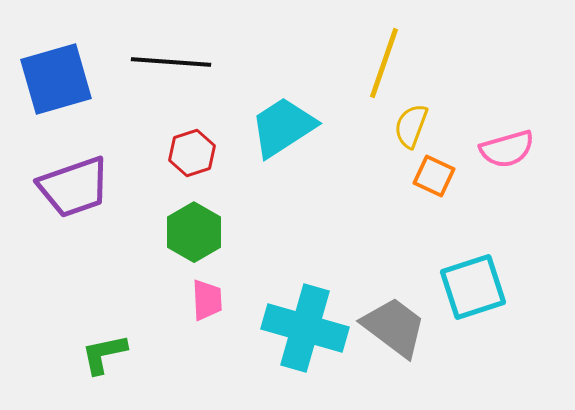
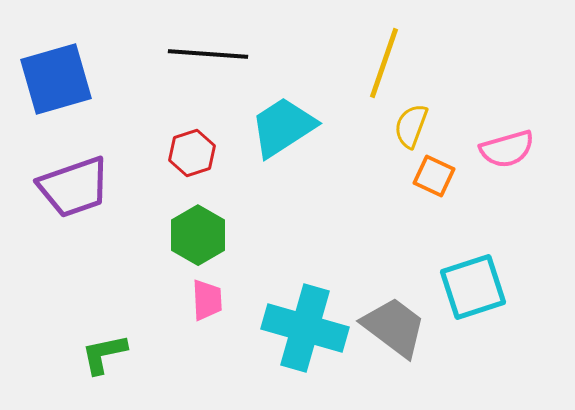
black line: moved 37 px right, 8 px up
green hexagon: moved 4 px right, 3 px down
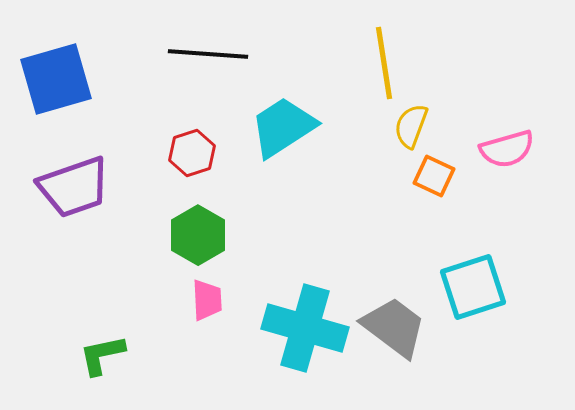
yellow line: rotated 28 degrees counterclockwise
green L-shape: moved 2 px left, 1 px down
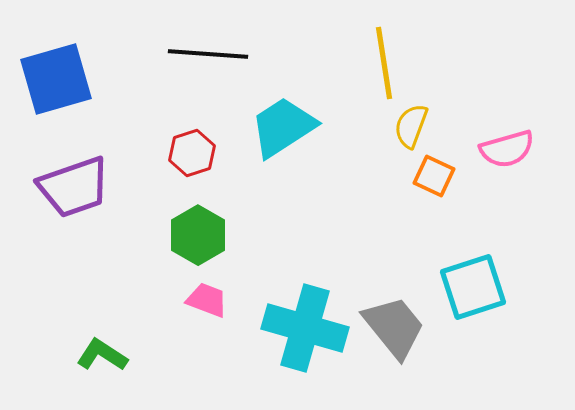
pink trapezoid: rotated 66 degrees counterclockwise
gray trapezoid: rotated 14 degrees clockwise
green L-shape: rotated 45 degrees clockwise
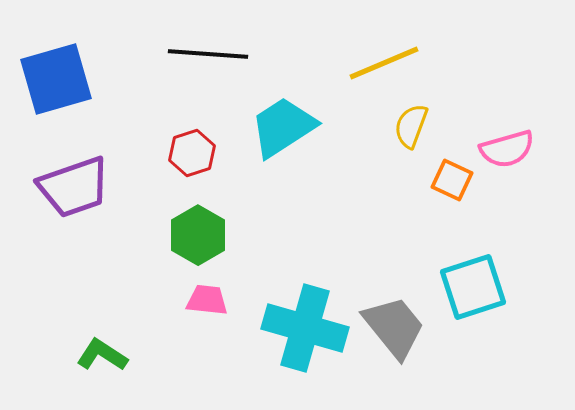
yellow line: rotated 76 degrees clockwise
orange square: moved 18 px right, 4 px down
pink trapezoid: rotated 15 degrees counterclockwise
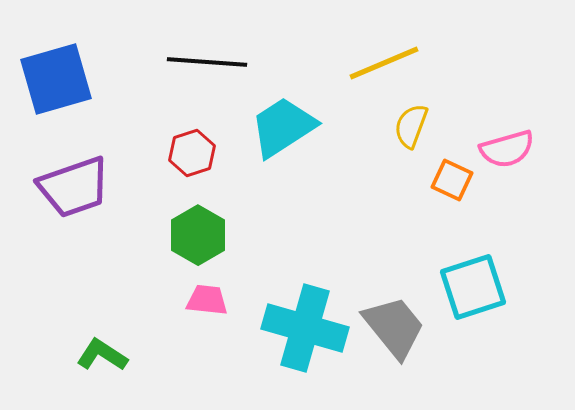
black line: moved 1 px left, 8 px down
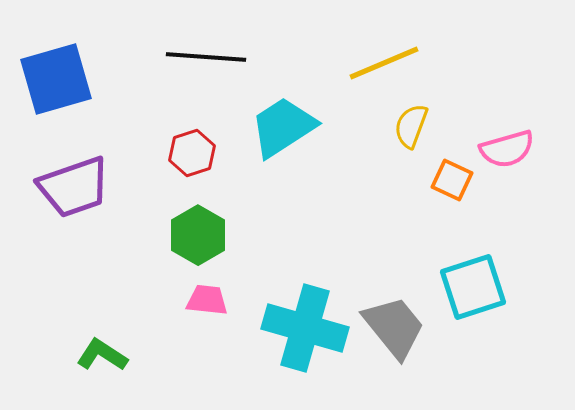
black line: moved 1 px left, 5 px up
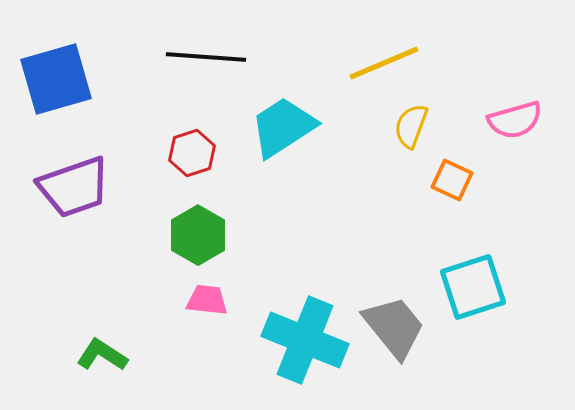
pink semicircle: moved 8 px right, 29 px up
cyan cross: moved 12 px down; rotated 6 degrees clockwise
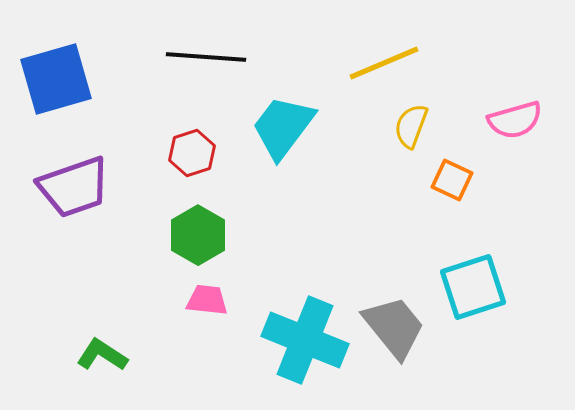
cyan trapezoid: rotated 20 degrees counterclockwise
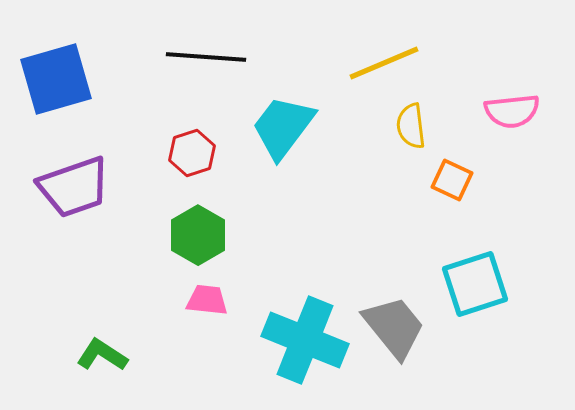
pink semicircle: moved 3 px left, 9 px up; rotated 10 degrees clockwise
yellow semicircle: rotated 27 degrees counterclockwise
cyan square: moved 2 px right, 3 px up
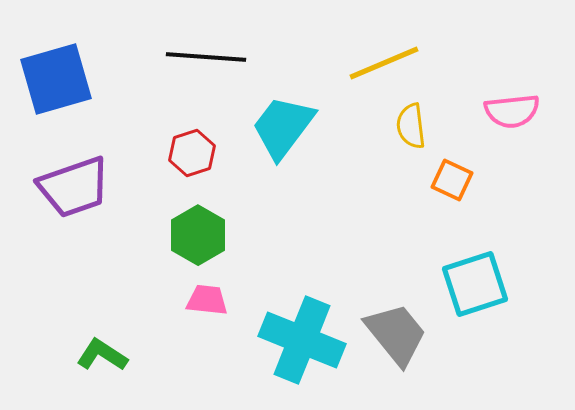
gray trapezoid: moved 2 px right, 7 px down
cyan cross: moved 3 px left
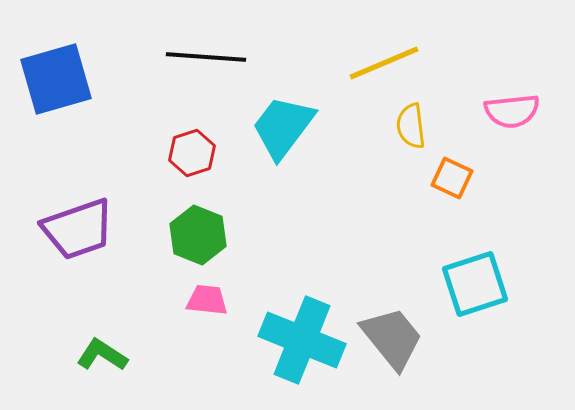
orange square: moved 2 px up
purple trapezoid: moved 4 px right, 42 px down
green hexagon: rotated 8 degrees counterclockwise
gray trapezoid: moved 4 px left, 4 px down
